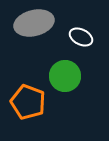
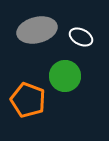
gray ellipse: moved 3 px right, 7 px down
orange pentagon: moved 2 px up
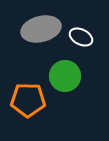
gray ellipse: moved 4 px right, 1 px up
orange pentagon: rotated 20 degrees counterclockwise
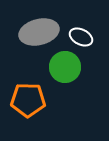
gray ellipse: moved 2 px left, 3 px down
green circle: moved 9 px up
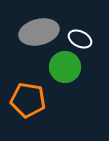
white ellipse: moved 1 px left, 2 px down
orange pentagon: rotated 8 degrees clockwise
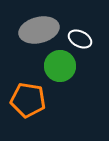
gray ellipse: moved 2 px up
green circle: moved 5 px left, 1 px up
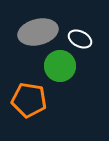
gray ellipse: moved 1 px left, 2 px down
orange pentagon: moved 1 px right
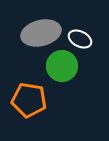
gray ellipse: moved 3 px right, 1 px down
green circle: moved 2 px right
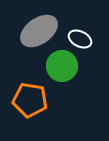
gray ellipse: moved 2 px left, 2 px up; rotated 21 degrees counterclockwise
orange pentagon: moved 1 px right
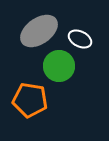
green circle: moved 3 px left
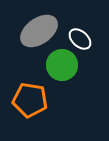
white ellipse: rotated 15 degrees clockwise
green circle: moved 3 px right, 1 px up
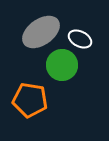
gray ellipse: moved 2 px right, 1 px down
white ellipse: rotated 15 degrees counterclockwise
